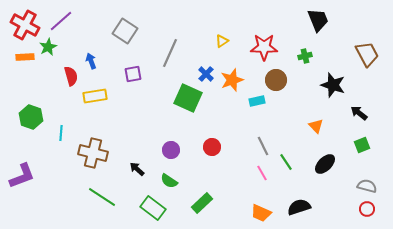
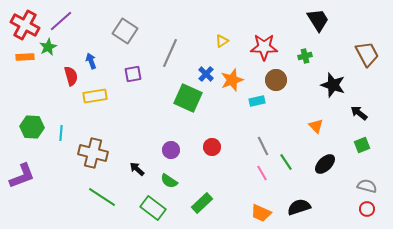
black trapezoid at (318, 20): rotated 10 degrees counterclockwise
green hexagon at (31, 117): moved 1 px right, 10 px down; rotated 15 degrees counterclockwise
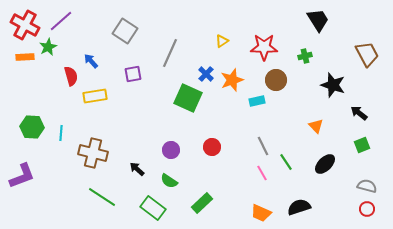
blue arrow at (91, 61): rotated 21 degrees counterclockwise
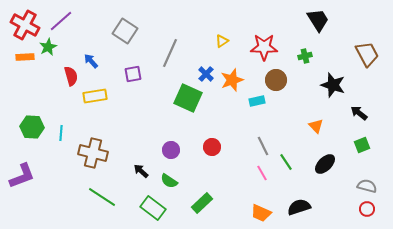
black arrow at (137, 169): moved 4 px right, 2 px down
